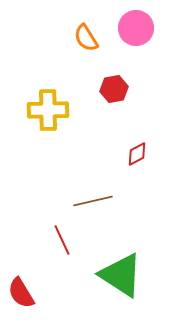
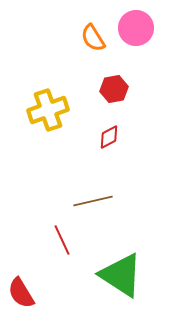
orange semicircle: moved 7 px right
yellow cross: rotated 18 degrees counterclockwise
red diamond: moved 28 px left, 17 px up
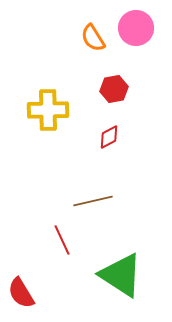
yellow cross: rotated 18 degrees clockwise
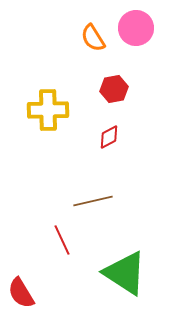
green triangle: moved 4 px right, 2 px up
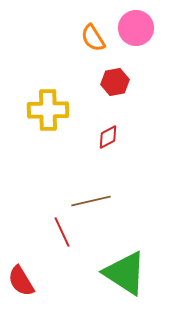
red hexagon: moved 1 px right, 7 px up
red diamond: moved 1 px left
brown line: moved 2 px left
red line: moved 8 px up
red semicircle: moved 12 px up
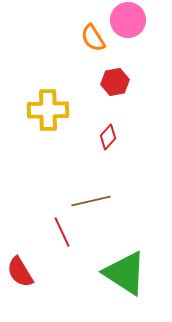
pink circle: moved 8 px left, 8 px up
red diamond: rotated 20 degrees counterclockwise
red semicircle: moved 1 px left, 9 px up
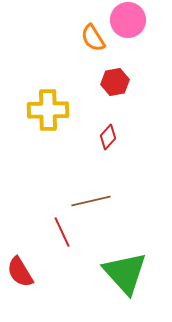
green triangle: rotated 15 degrees clockwise
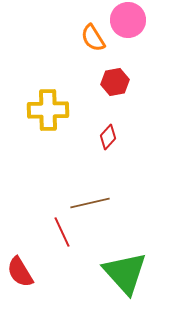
brown line: moved 1 px left, 2 px down
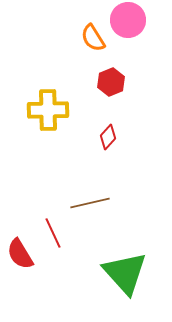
red hexagon: moved 4 px left; rotated 12 degrees counterclockwise
red line: moved 9 px left, 1 px down
red semicircle: moved 18 px up
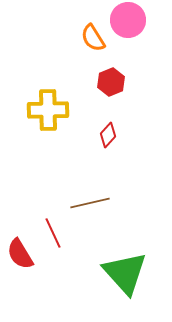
red diamond: moved 2 px up
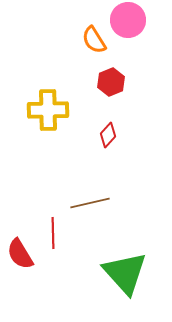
orange semicircle: moved 1 px right, 2 px down
red line: rotated 24 degrees clockwise
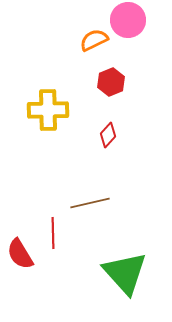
orange semicircle: rotated 96 degrees clockwise
